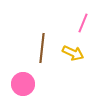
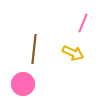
brown line: moved 8 px left, 1 px down
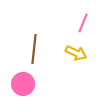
yellow arrow: moved 3 px right
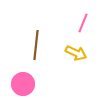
brown line: moved 2 px right, 4 px up
